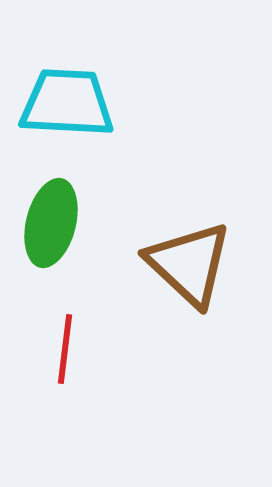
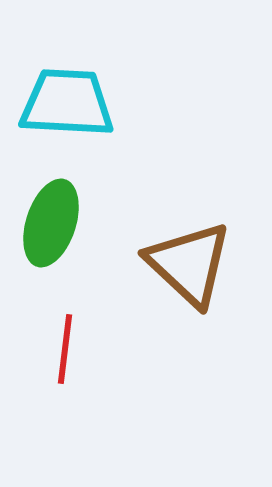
green ellipse: rotated 4 degrees clockwise
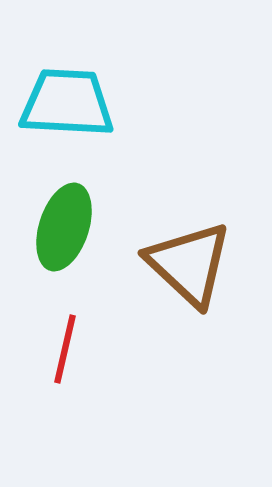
green ellipse: moved 13 px right, 4 px down
red line: rotated 6 degrees clockwise
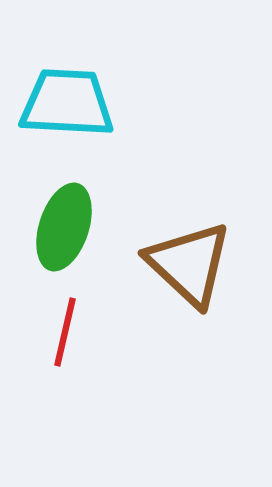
red line: moved 17 px up
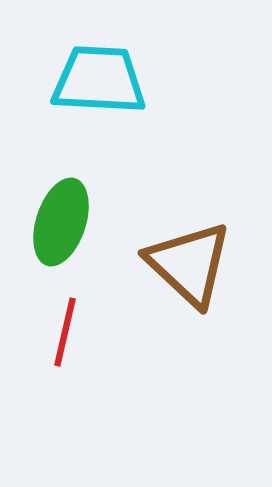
cyan trapezoid: moved 32 px right, 23 px up
green ellipse: moved 3 px left, 5 px up
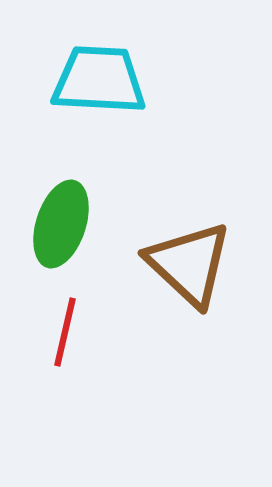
green ellipse: moved 2 px down
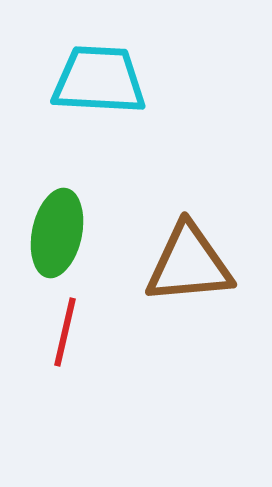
green ellipse: moved 4 px left, 9 px down; rotated 6 degrees counterclockwise
brown triangle: rotated 48 degrees counterclockwise
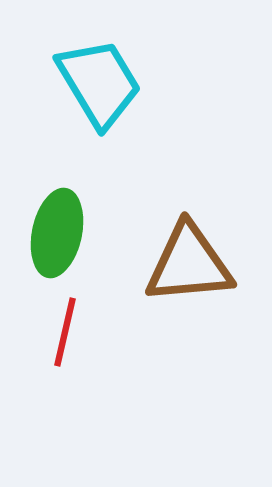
cyan trapezoid: moved 3 px down; rotated 56 degrees clockwise
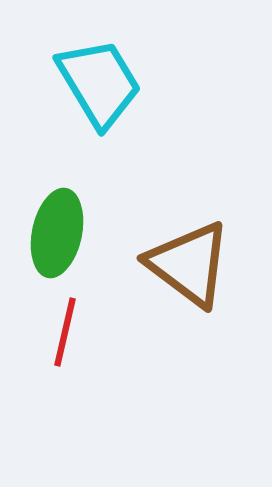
brown triangle: rotated 42 degrees clockwise
